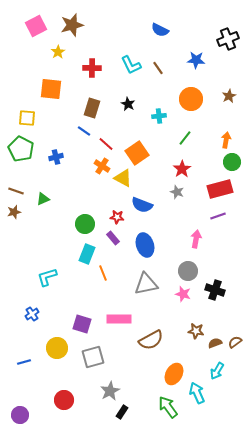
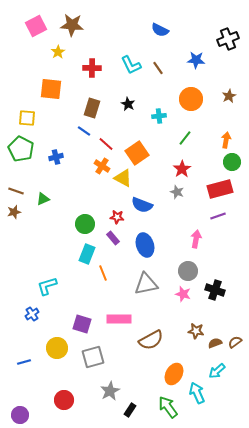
brown star at (72, 25): rotated 20 degrees clockwise
cyan L-shape at (47, 277): moved 9 px down
cyan arrow at (217, 371): rotated 18 degrees clockwise
black rectangle at (122, 412): moved 8 px right, 2 px up
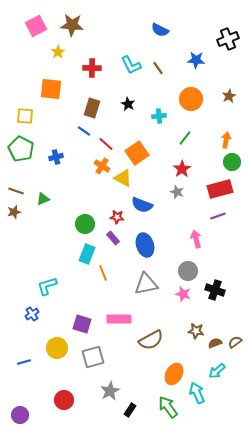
yellow square at (27, 118): moved 2 px left, 2 px up
pink arrow at (196, 239): rotated 24 degrees counterclockwise
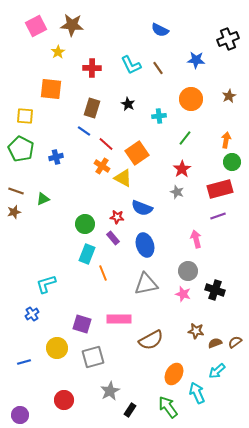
blue semicircle at (142, 205): moved 3 px down
cyan L-shape at (47, 286): moved 1 px left, 2 px up
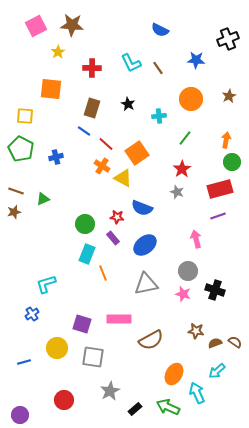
cyan L-shape at (131, 65): moved 2 px up
blue ellipse at (145, 245): rotated 70 degrees clockwise
brown semicircle at (235, 342): rotated 72 degrees clockwise
gray square at (93, 357): rotated 25 degrees clockwise
green arrow at (168, 407): rotated 30 degrees counterclockwise
black rectangle at (130, 410): moved 5 px right, 1 px up; rotated 16 degrees clockwise
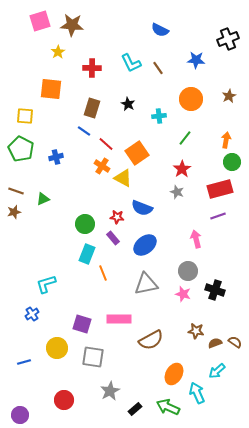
pink square at (36, 26): moved 4 px right, 5 px up; rotated 10 degrees clockwise
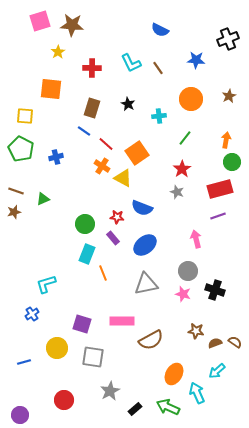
pink rectangle at (119, 319): moved 3 px right, 2 px down
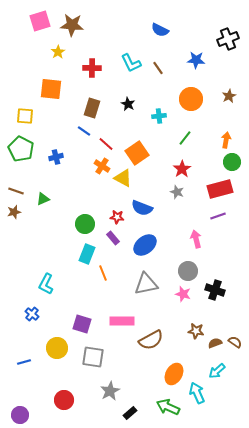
cyan L-shape at (46, 284): rotated 45 degrees counterclockwise
blue cross at (32, 314): rotated 16 degrees counterclockwise
black rectangle at (135, 409): moved 5 px left, 4 px down
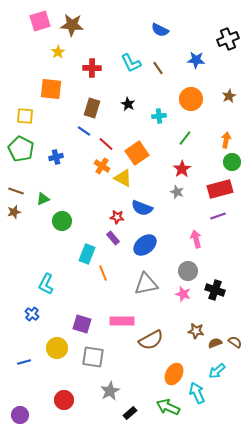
green circle at (85, 224): moved 23 px left, 3 px up
